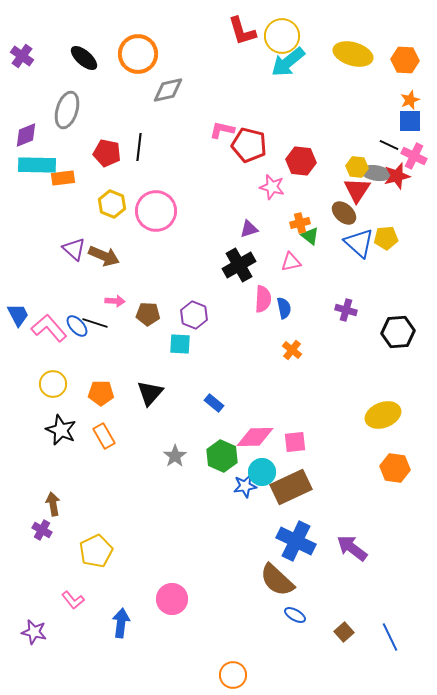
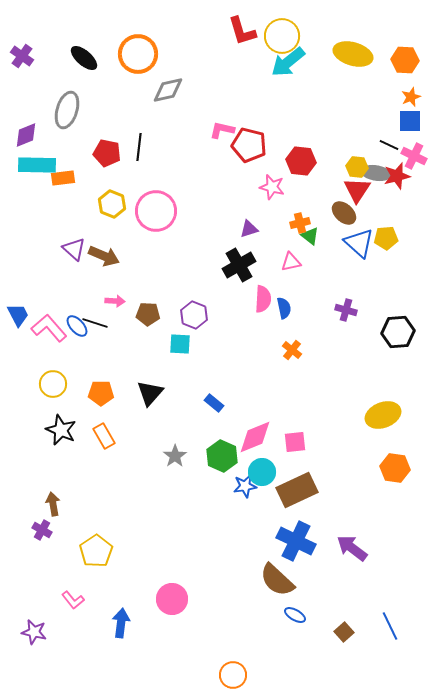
orange star at (410, 100): moved 1 px right, 3 px up
pink diamond at (255, 437): rotated 21 degrees counterclockwise
brown rectangle at (291, 487): moved 6 px right, 3 px down
yellow pentagon at (96, 551): rotated 8 degrees counterclockwise
blue line at (390, 637): moved 11 px up
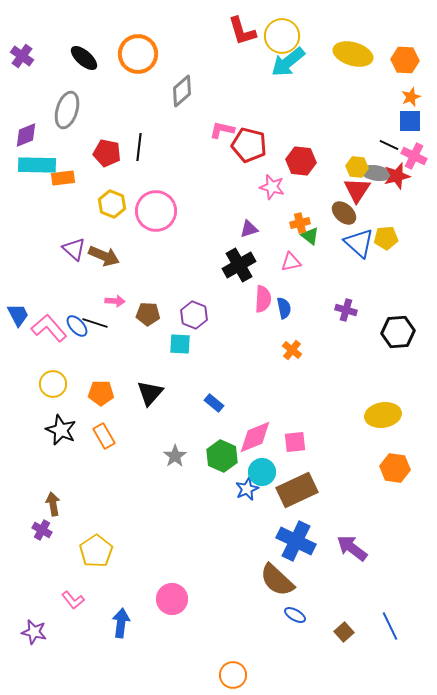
gray diamond at (168, 90): moved 14 px right, 1 px down; rotated 28 degrees counterclockwise
yellow ellipse at (383, 415): rotated 12 degrees clockwise
blue star at (245, 486): moved 2 px right, 3 px down; rotated 15 degrees counterclockwise
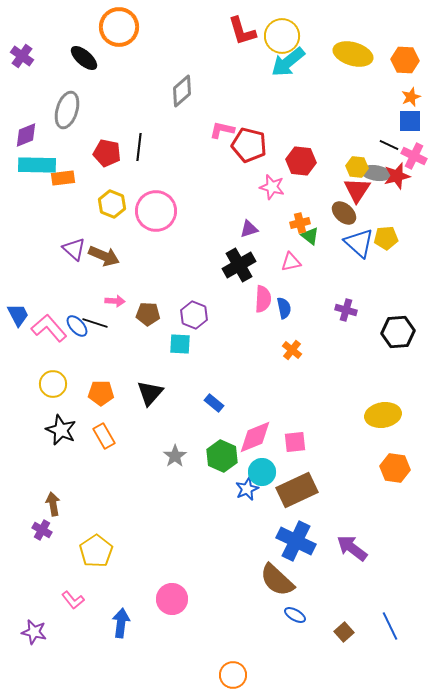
orange circle at (138, 54): moved 19 px left, 27 px up
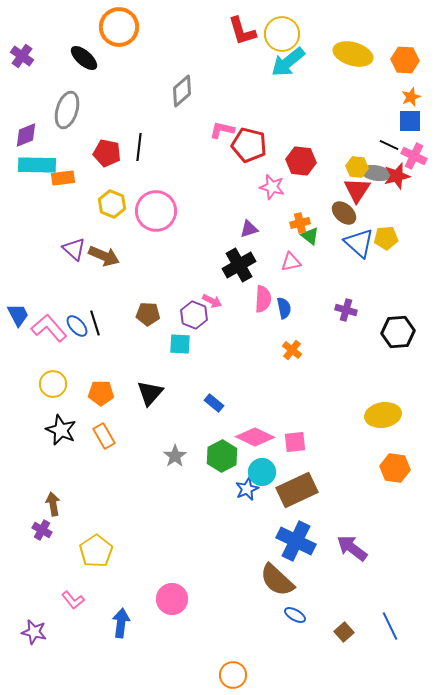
yellow circle at (282, 36): moved 2 px up
pink arrow at (115, 301): moved 97 px right; rotated 24 degrees clockwise
black line at (95, 323): rotated 55 degrees clockwise
pink diamond at (255, 437): rotated 48 degrees clockwise
green hexagon at (222, 456): rotated 8 degrees clockwise
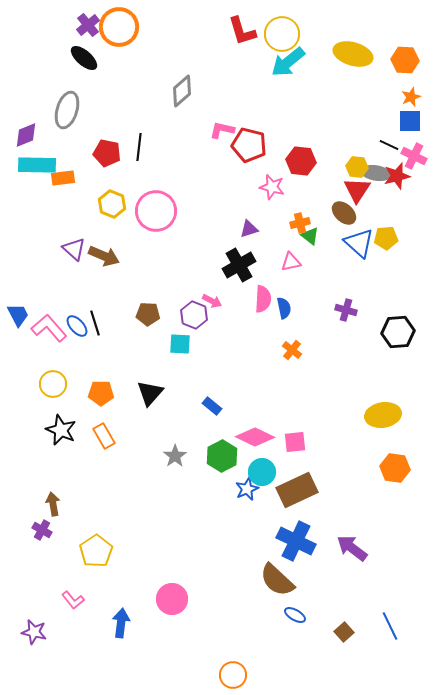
purple cross at (22, 56): moved 66 px right, 31 px up; rotated 15 degrees clockwise
blue rectangle at (214, 403): moved 2 px left, 3 px down
